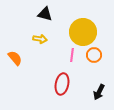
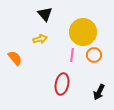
black triangle: rotated 35 degrees clockwise
yellow arrow: rotated 24 degrees counterclockwise
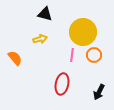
black triangle: rotated 35 degrees counterclockwise
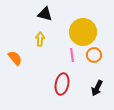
yellow arrow: rotated 72 degrees counterclockwise
pink line: rotated 16 degrees counterclockwise
black arrow: moved 2 px left, 4 px up
